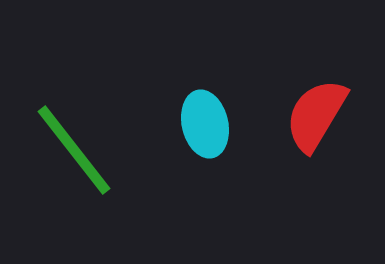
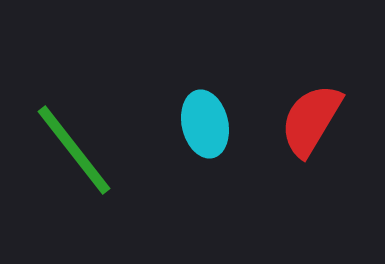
red semicircle: moved 5 px left, 5 px down
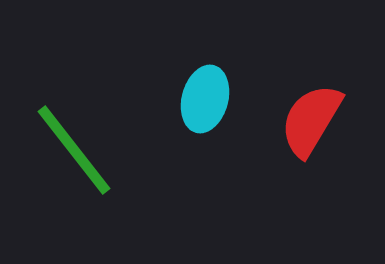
cyan ellipse: moved 25 px up; rotated 28 degrees clockwise
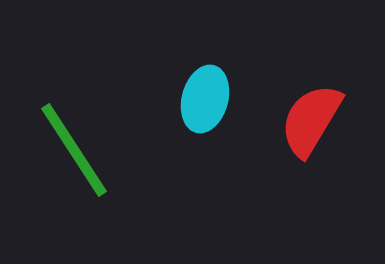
green line: rotated 5 degrees clockwise
